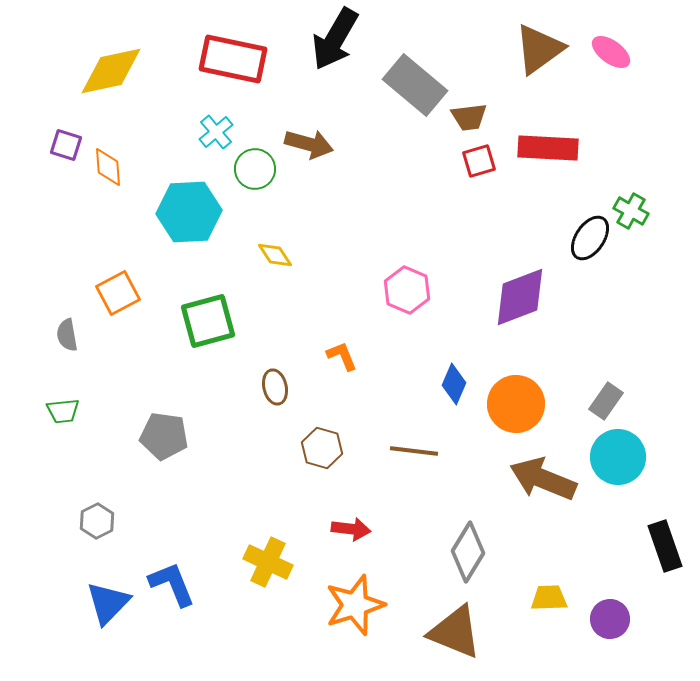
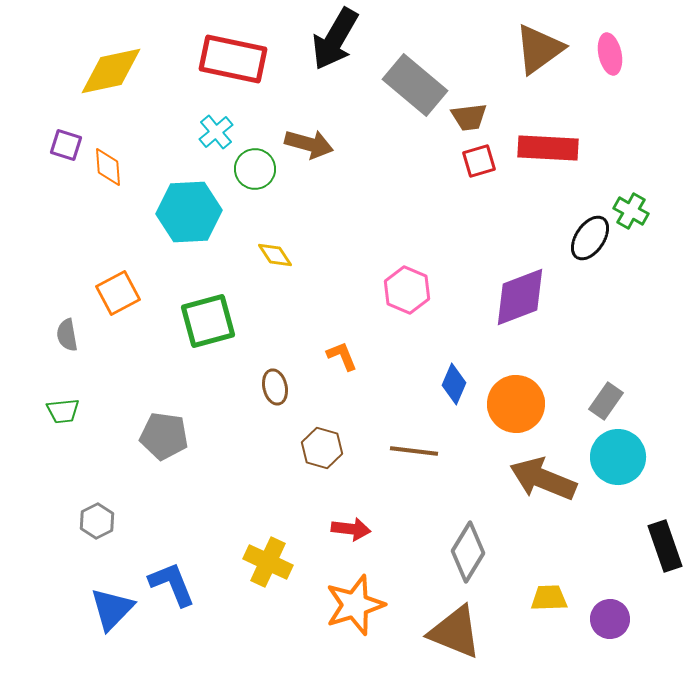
pink ellipse at (611, 52): moved 1 px left, 2 px down; rotated 42 degrees clockwise
blue triangle at (108, 603): moved 4 px right, 6 px down
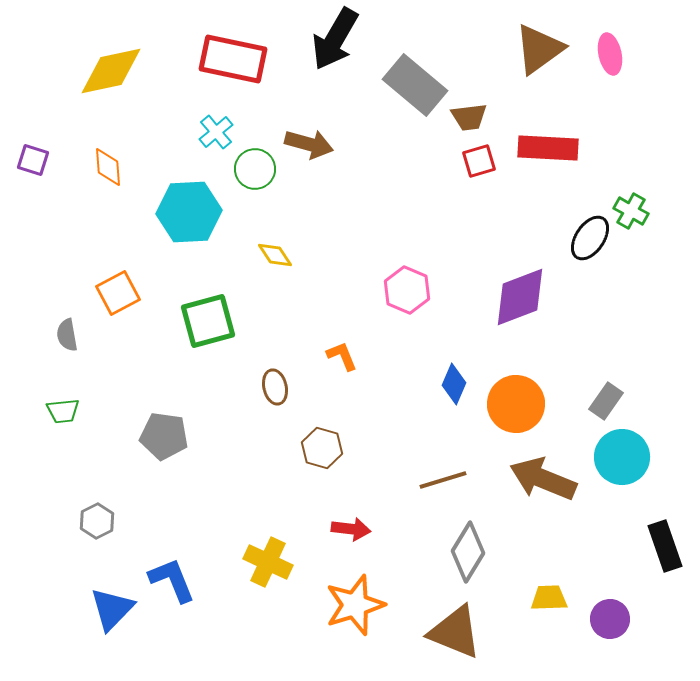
purple square at (66, 145): moved 33 px left, 15 px down
brown line at (414, 451): moved 29 px right, 29 px down; rotated 24 degrees counterclockwise
cyan circle at (618, 457): moved 4 px right
blue L-shape at (172, 584): moved 4 px up
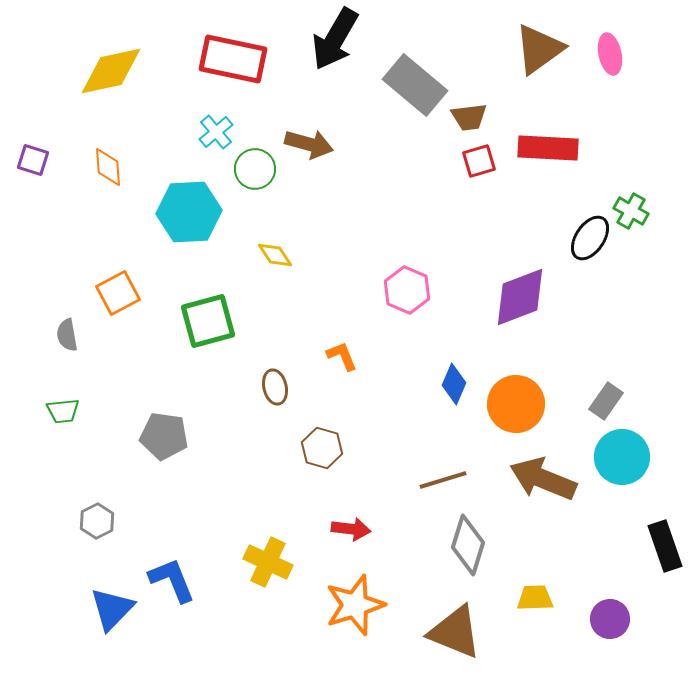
gray diamond at (468, 552): moved 7 px up; rotated 14 degrees counterclockwise
yellow trapezoid at (549, 598): moved 14 px left
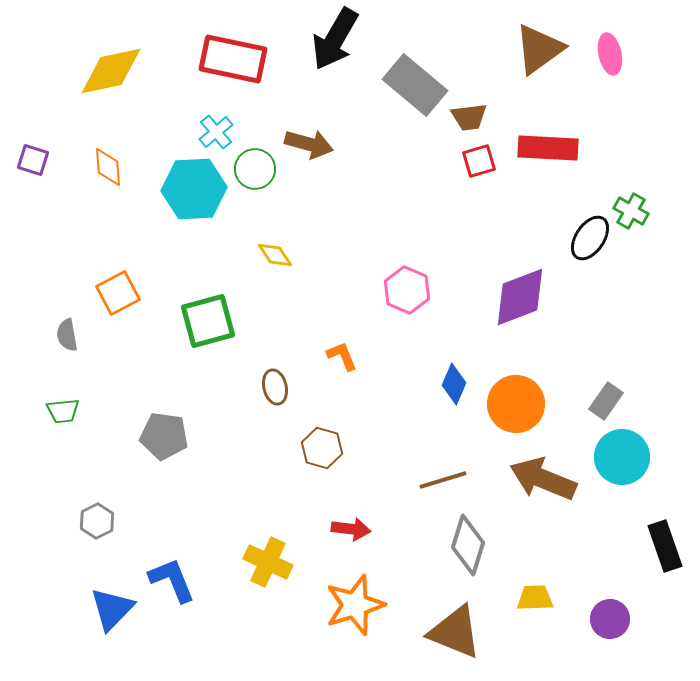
cyan hexagon at (189, 212): moved 5 px right, 23 px up
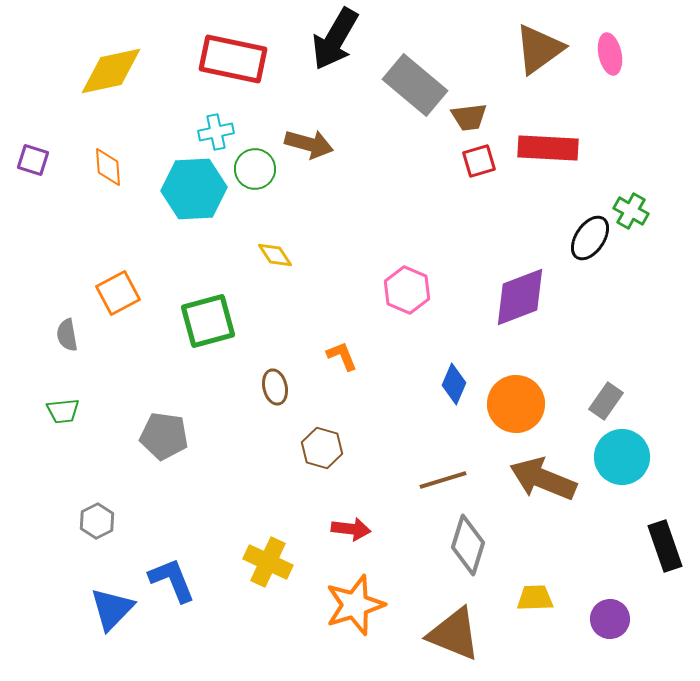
cyan cross at (216, 132): rotated 28 degrees clockwise
brown triangle at (455, 632): moved 1 px left, 2 px down
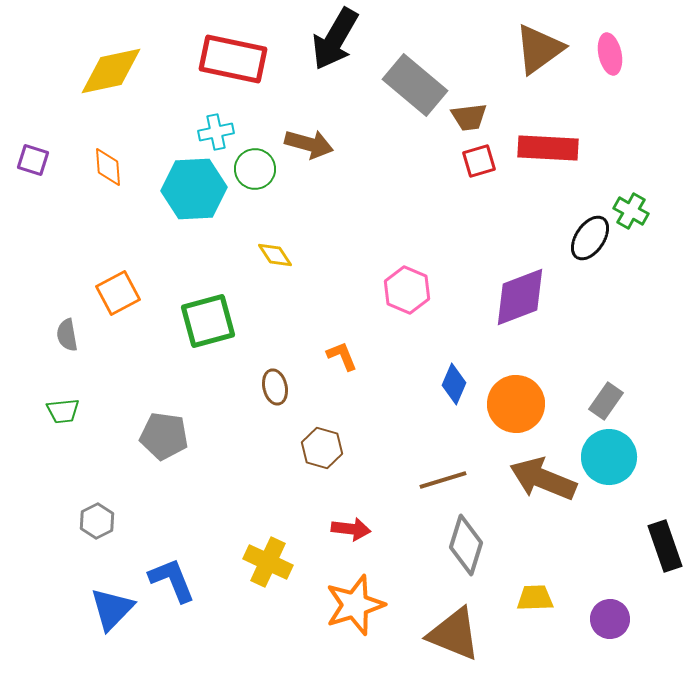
cyan circle at (622, 457): moved 13 px left
gray diamond at (468, 545): moved 2 px left
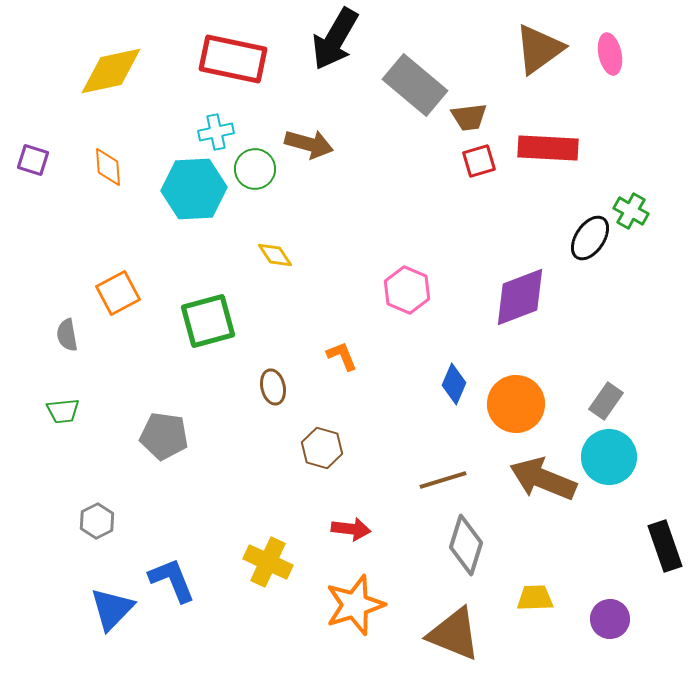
brown ellipse at (275, 387): moved 2 px left
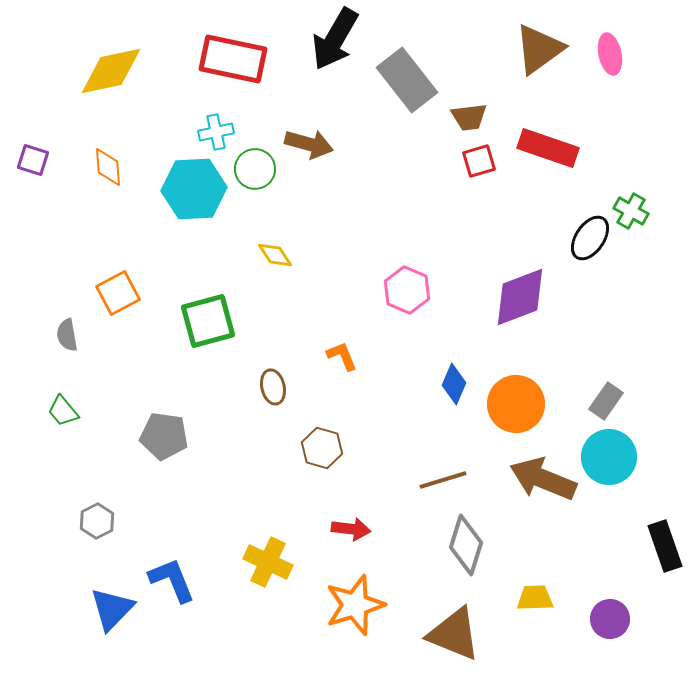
gray rectangle at (415, 85): moved 8 px left, 5 px up; rotated 12 degrees clockwise
red rectangle at (548, 148): rotated 16 degrees clockwise
green trapezoid at (63, 411): rotated 56 degrees clockwise
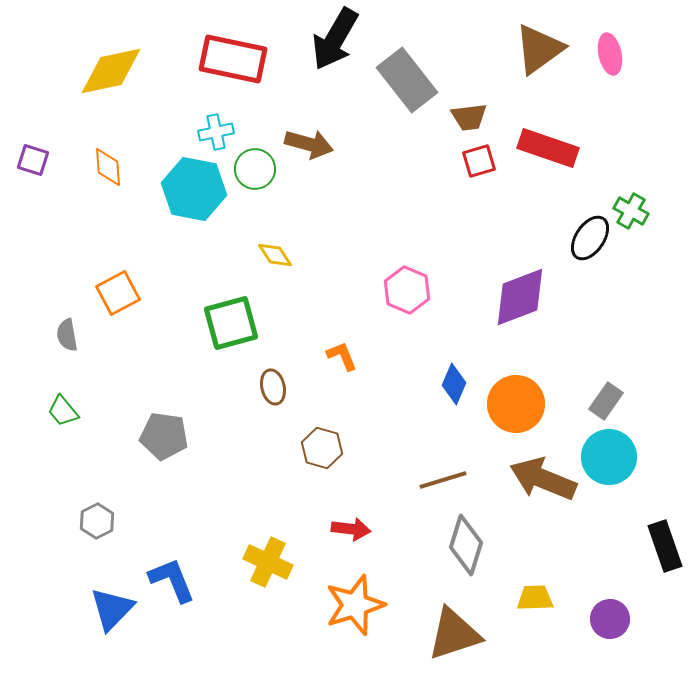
cyan hexagon at (194, 189): rotated 14 degrees clockwise
green square at (208, 321): moved 23 px right, 2 px down
brown triangle at (454, 634): rotated 40 degrees counterclockwise
